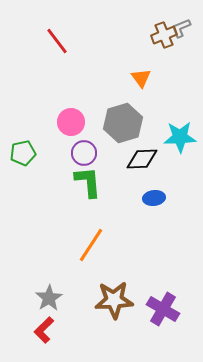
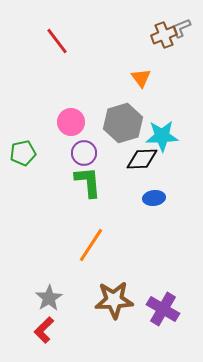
cyan star: moved 18 px left, 1 px up
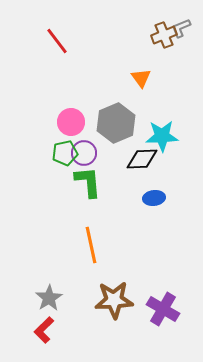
gray hexagon: moved 7 px left; rotated 6 degrees counterclockwise
green pentagon: moved 42 px right
orange line: rotated 45 degrees counterclockwise
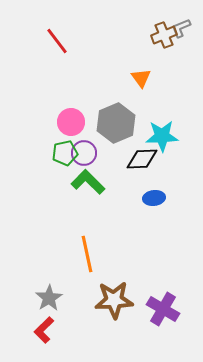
green L-shape: rotated 40 degrees counterclockwise
orange line: moved 4 px left, 9 px down
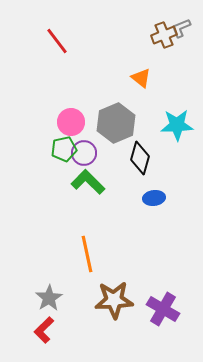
orange triangle: rotated 15 degrees counterclockwise
cyan star: moved 15 px right, 11 px up
green pentagon: moved 1 px left, 4 px up
black diamond: moved 2 px left, 1 px up; rotated 72 degrees counterclockwise
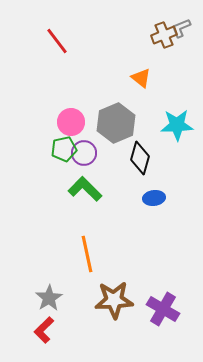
green L-shape: moved 3 px left, 7 px down
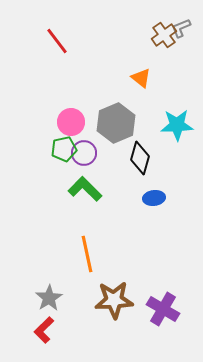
brown cross: rotated 15 degrees counterclockwise
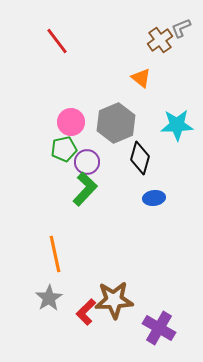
brown cross: moved 4 px left, 5 px down
purple circle: moved 3 px right, 9 px down
green L-shape: rotated 88 degrees clockwise
orange line: moved 32 px left
purple cross: moved 4 px left, 19 px down
red L-shape: moved 42 px right, 18 px up
